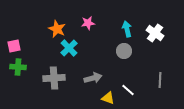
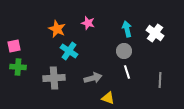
pink star: rotated 24 degrees clockwise
cyan cross: moved 3 px down; rotated 12 degrees counterclockwise
white line: moved 1 px left, 18 px up; rotated 32 degrees clockwise
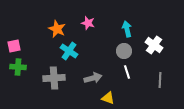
white cross: moved 1 px left, 12 px down
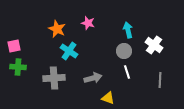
cyan arrow: moved 1 px right, 1 px down
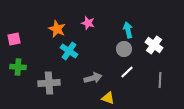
pink square: moved 7 px up
gray circle: moved 2 px up
white line: rotated 64 degrees clockwise
gray cross: moved 5 px left, 5 px down
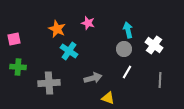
white line: rotated 16 degrees counterclockwise
